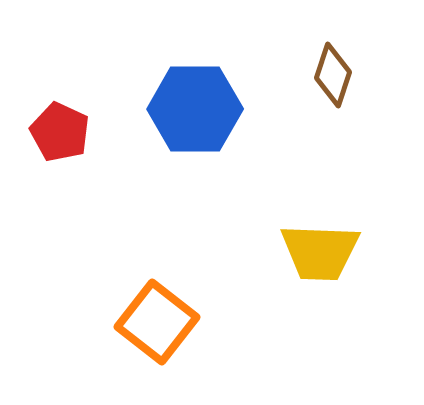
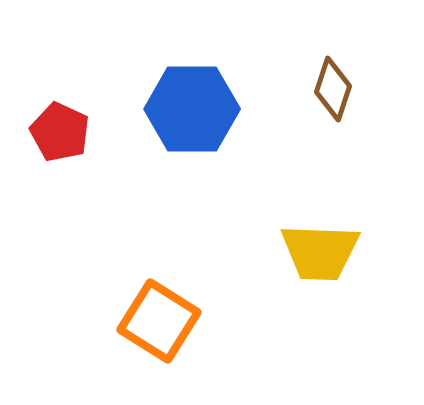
brown diamond: moved 14 px down
blue hexagon: moved 3 px left
orange square: moved 2 px right, 1 px up; rotated 6 degrees counterclockwise
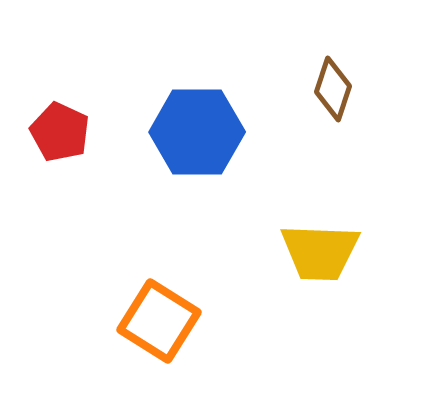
blue hexagon: moved 5 px right, 23 px down
